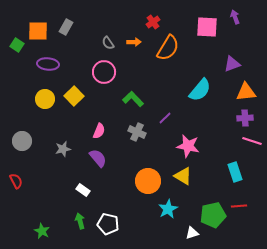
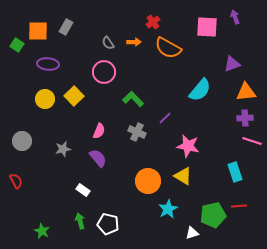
orange semicircle: rotated 88 degrees clockwise
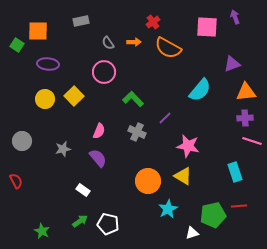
gray rectangle: moved 15 px right, 6 px up; rotated 49 degrees clockwise
green arrow: rotated 70 degrees clockwise
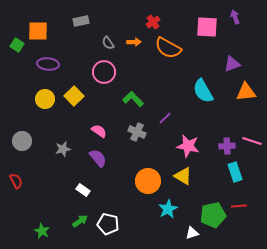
cyan semicircle: moved 3 px right, 1 px down; rotated 110 degrees clockwise
purple cross: moved 18 px left, 28 px down
pink semicircle: rotated 77 degrees counterclockwise
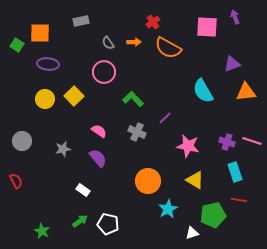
orange square: moved 2 px right, 2 px down
purple cross: moved 4 px up; rotated 21 degrees clockwise
yellow triangle: moved 12 px right, 4 px down
red line: moved 6 px up; rotated 14 degrees clockwise
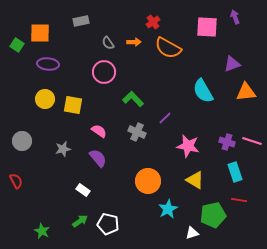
yellow square: moved 1 px left, 9 px down; rotated 36 degrees counterclockwise
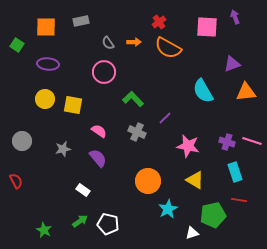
red cross: moved 6 px right
orange square: moved 6 px right, 6 px up
green star: moved 2 px right, 1 px up
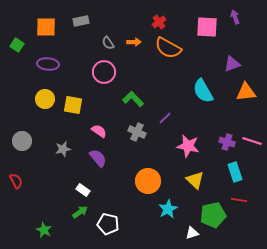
yellow triangle: rotated 12 degrees clockwise
green arrow: moved 9 px up
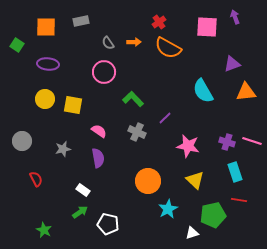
purple semicircle: rotated 30 degrees clockwise
red semicircle: moved 20 px right, 2 px up
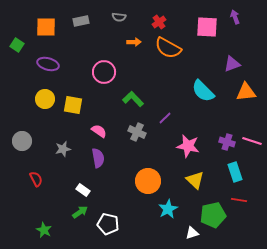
gray semicircle: moved 11 px right, 26 px up; rotated 48 degrees counterclockwise
purple ellipse: rotated 10 degrees clockwise
cyan semicircle: rotated 15 degrees counterclockwise
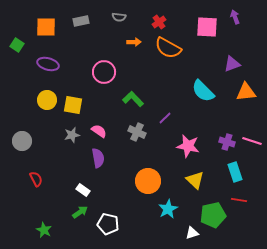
yellow circle: moved 2 px right, 1 px down
gray star: moved 9 px right, 14 px up
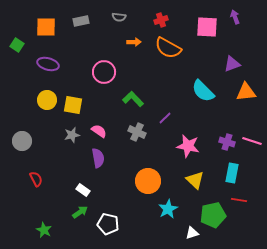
red cross: moved 2 px right, 2 px up; rotated 16 degrees clockwise
cyan rectangle: moved 3 px left, 1 px down; rotated 30 degrees clockwise
